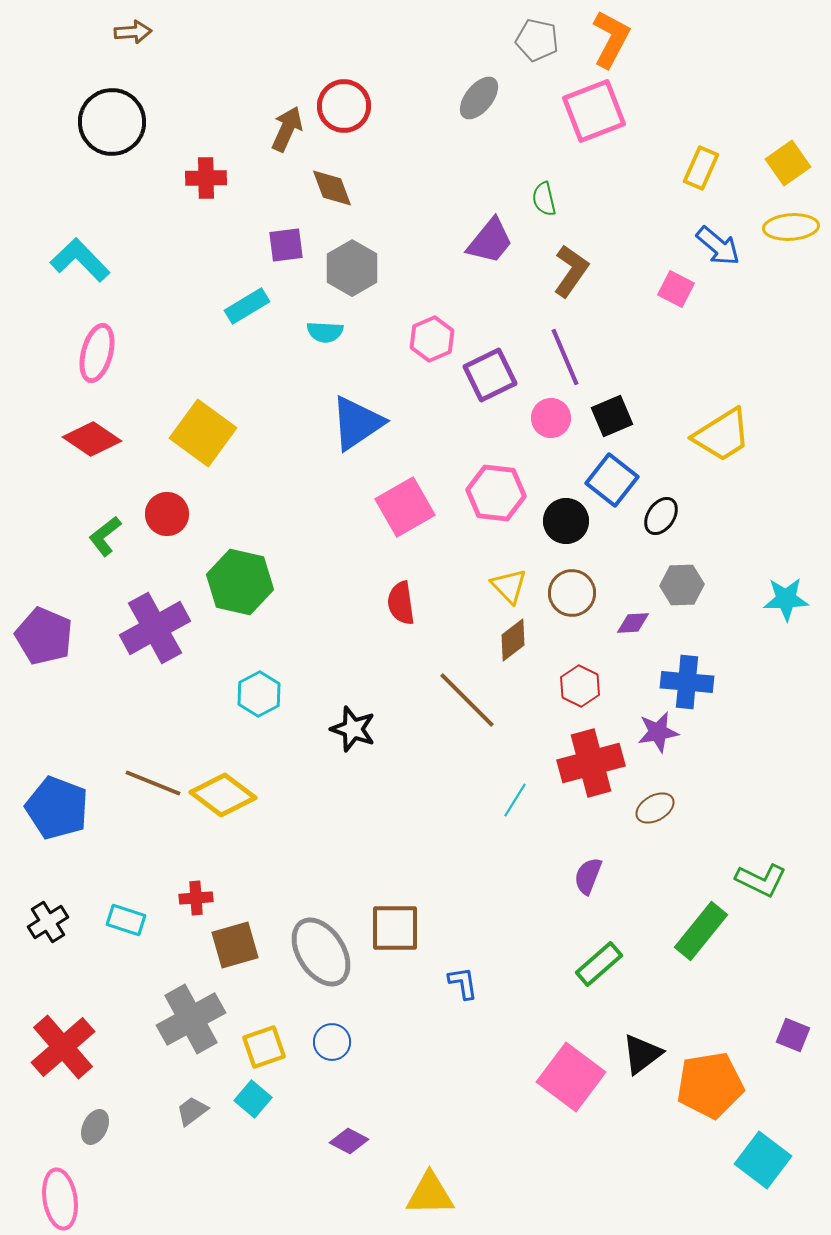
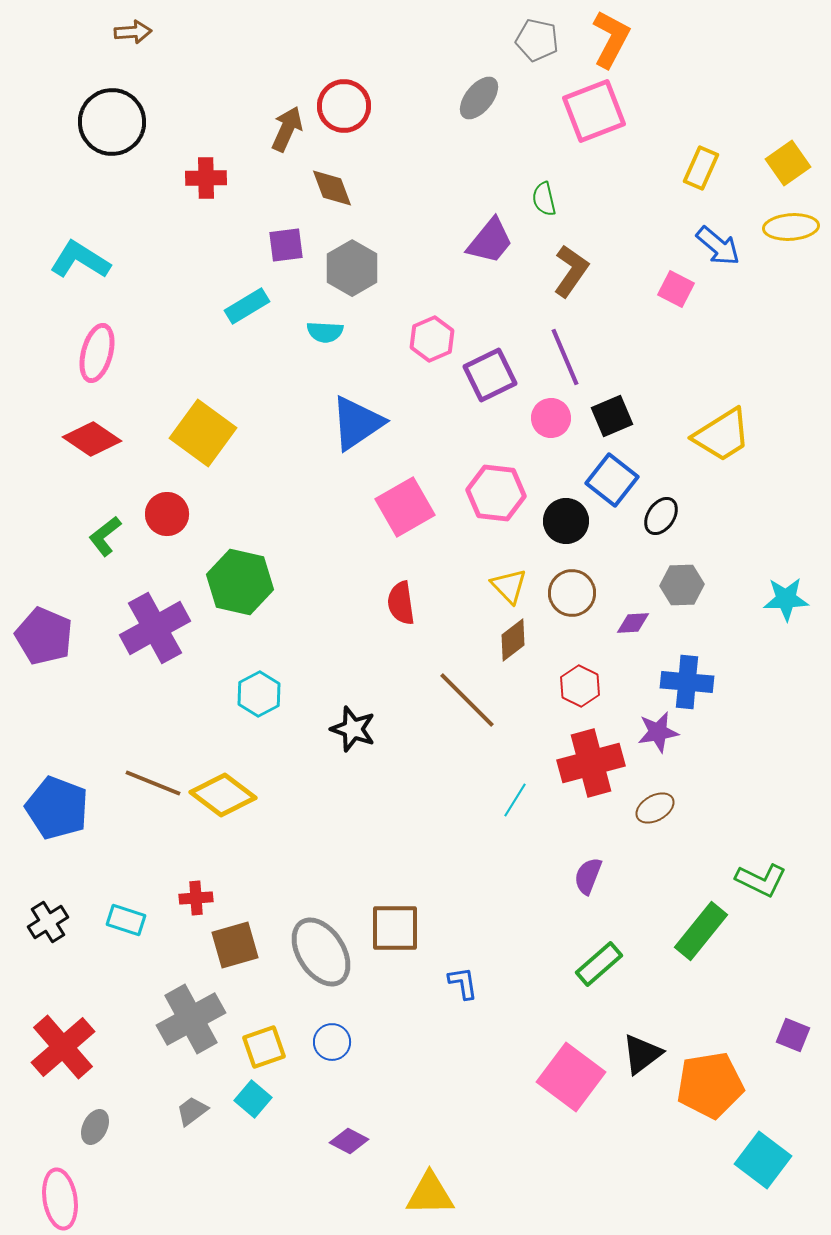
cyan L-shape at (80, 260): rotated 14 degrees counterclockwise
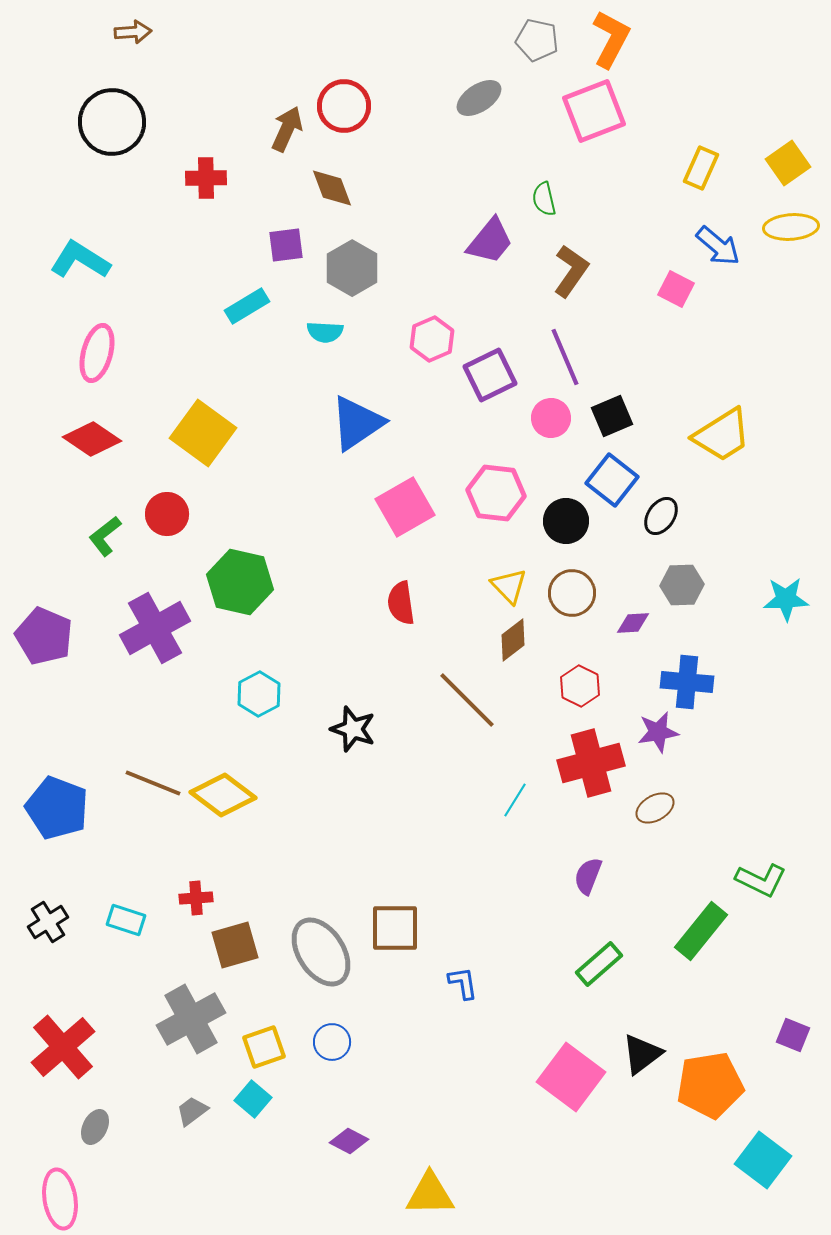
gray ellipse at (479, 98): rotated 18 degrees clockwise
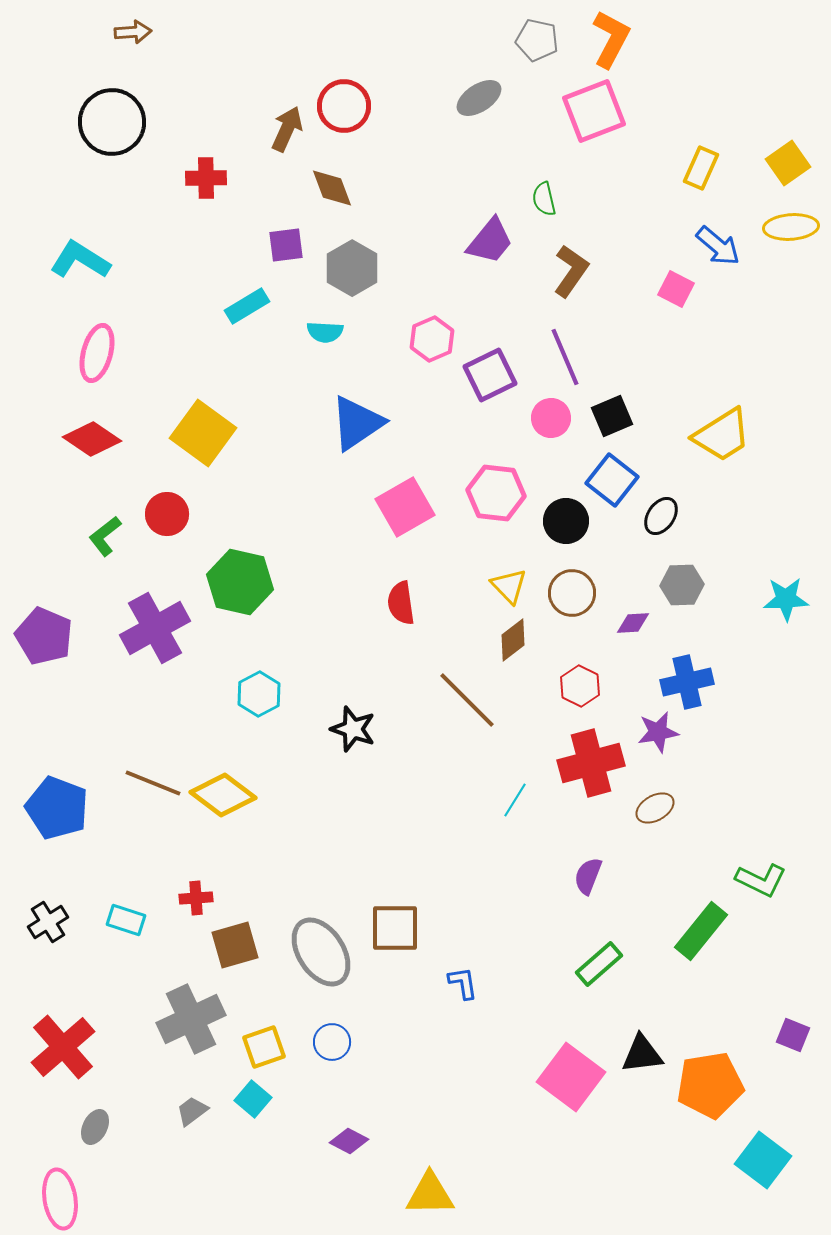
blue cross at (687, 682): rotated 18 degrees counterclockwise
gray cross at (191, 1019): rotated 4 degrees clockwise
black triangle at (642, 1054): rotated 30 degrees clockwise
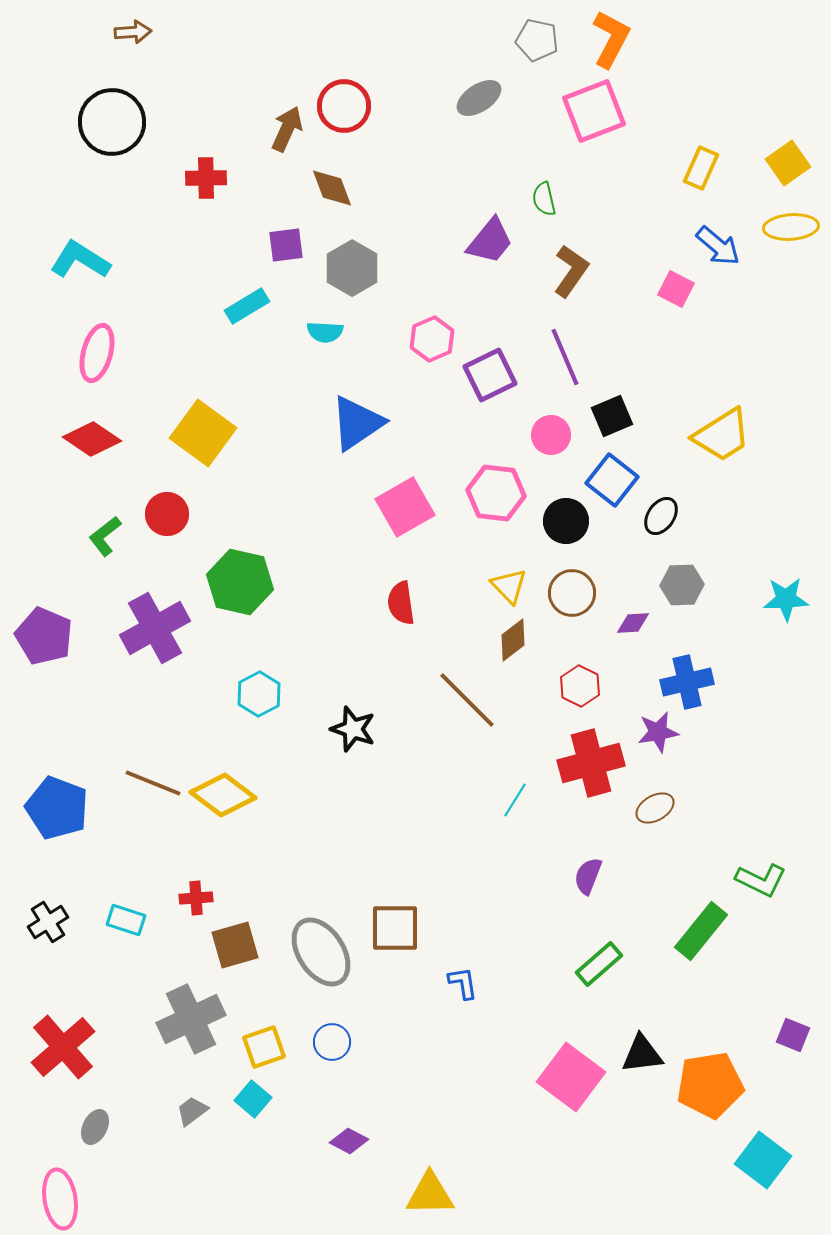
pink circle at (551, 418): moved 17 px down
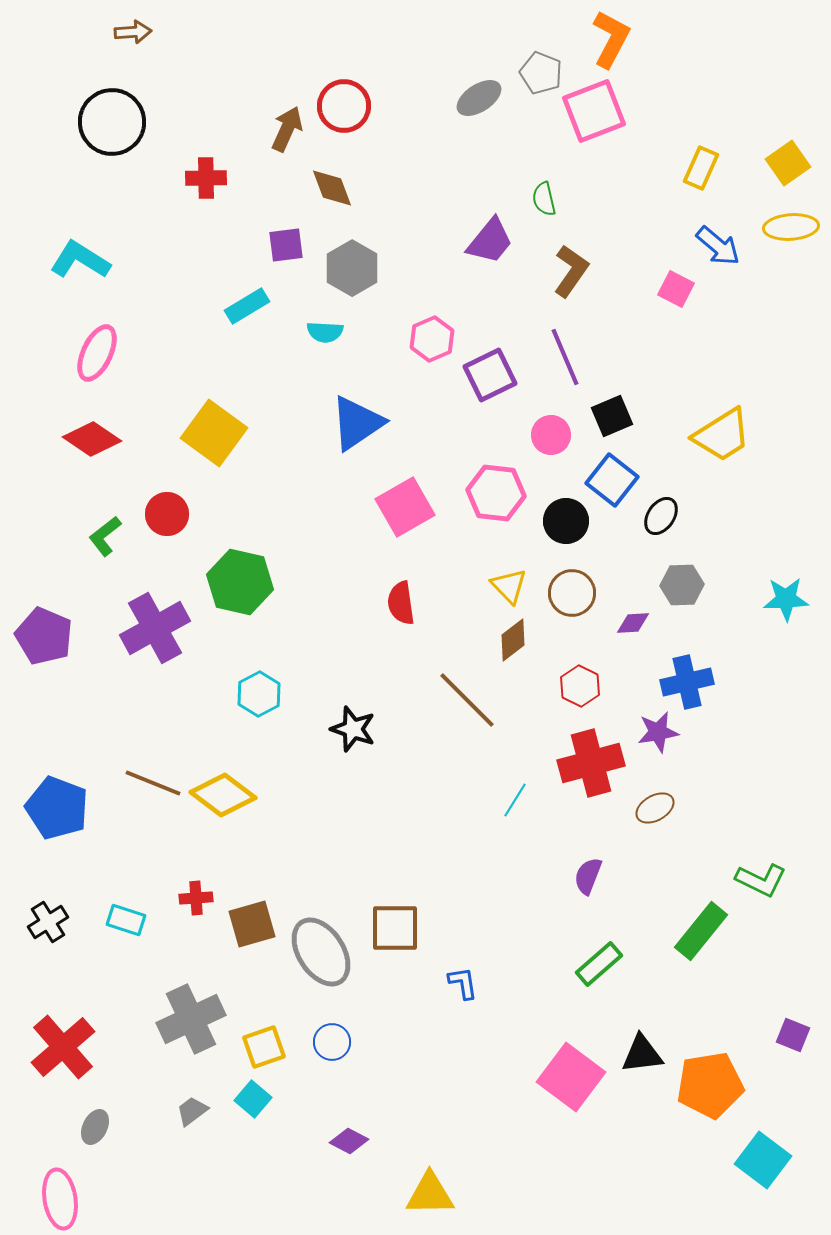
gray pentagon at (537, 40): moved 4 px right, 33 px down; rotated 9 degrees clockwise
pink ellipse at (97, 353): rotated 10 degrees clockwise
yellow square at (203, 433): moved 11 px right
brown square at (235, 945): moved 17 px right, 21 px up
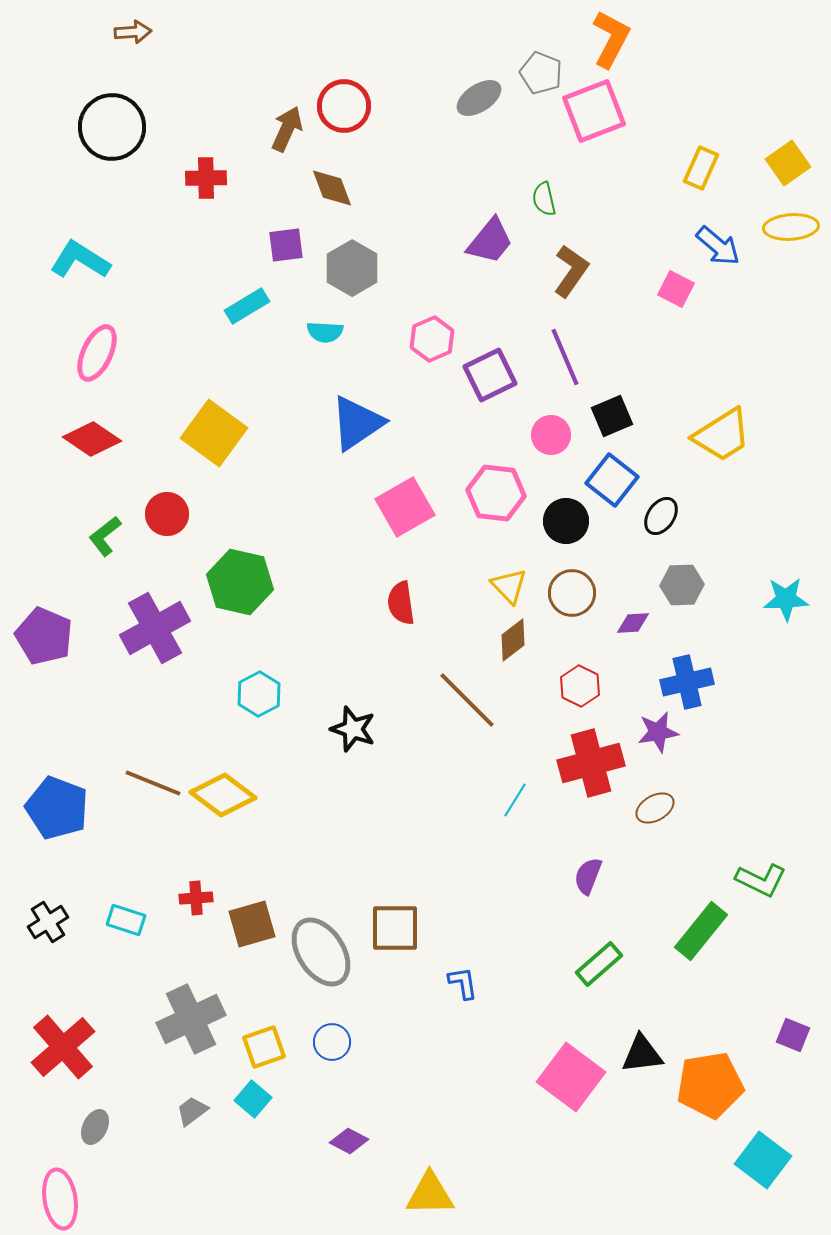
black circle at (112, 122): moved 5 px down
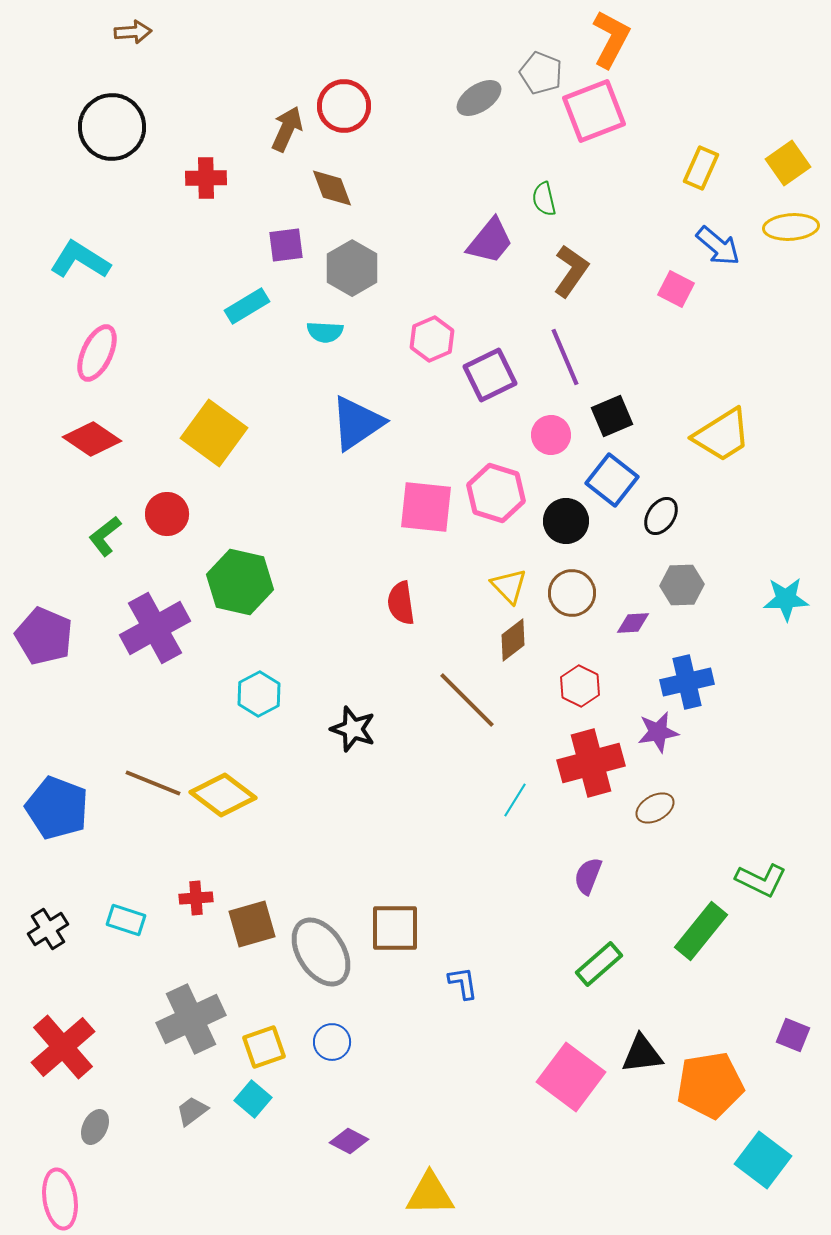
pink hexagon at (496, 493): rotated 10 degrees clockwise
pink square at (405, 507): moved 21 px right; rotated 36 degrees clockwise
black cross at (48, 922): moved 7 px down
